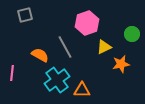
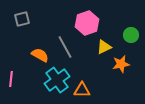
gray square: moved 3 px left, 4 px down
green circle: moved 1 px left, 1 px down
pink line: moved 1 px left, 6 px down
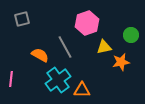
yellow triangle: rotated 14 degrees clockwise
orange star: moved 2 px up
cyan cross: moved 1 px right
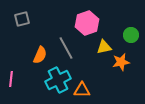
gray line: moved 1 px right, 1 px down
orange semicircle: rotated 84 degrees clockwise
cyan cross: rotated 10 degrees clockwise
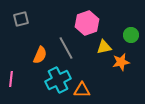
gray square: moved 1 px left
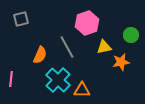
gray line: moved 1 px right, 1 px up
cyan cross: rotated 20 degrees counterclockwise
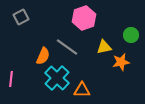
gray square: moved 2 px up; rotated 14 degrees counterclockwise
pink hexagon: moved 3 px left, 5 px up
gray line: rotated 25 degrees counterclockwise
orange semicircle: moved 3 px right, 1 px down
cyan cross: moved 1 px left, 2 px up
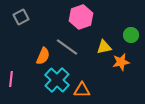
pink hexagon: moved 3 px left, 1 px up
cyan cross: moved 2 px down
